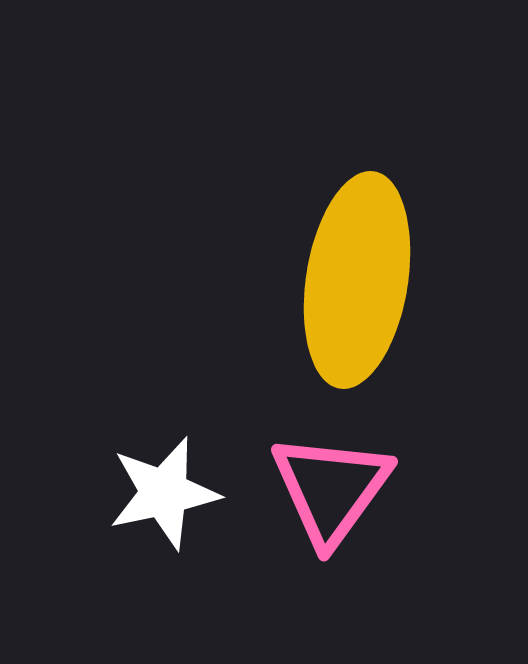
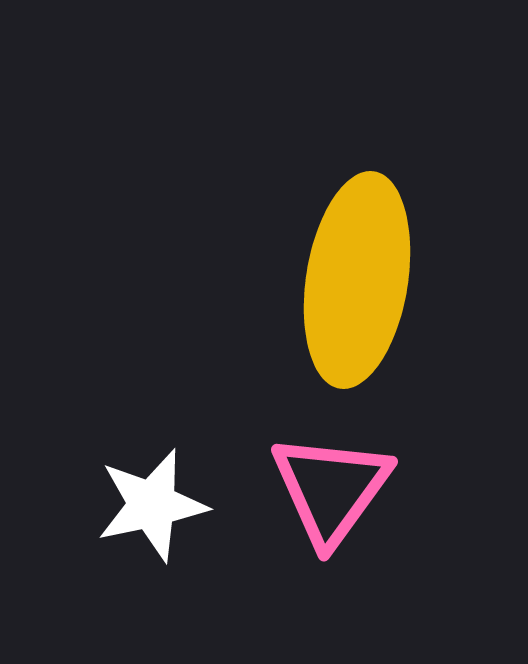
white star: moved 12 px left, 12 px down
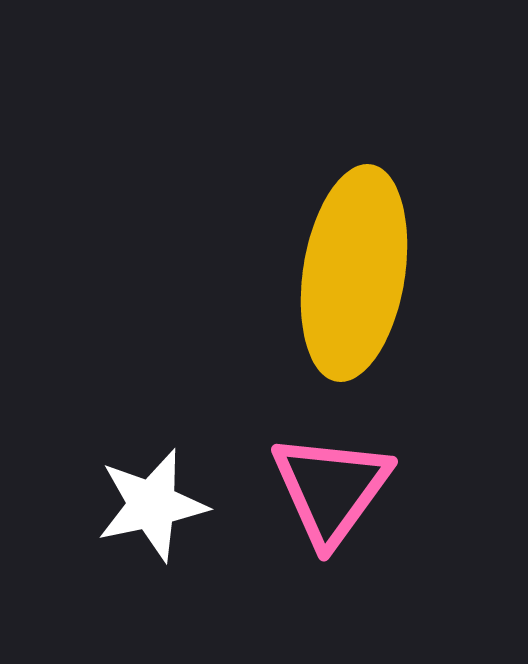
yellow ellipse: moved 3 px left, 7 px up
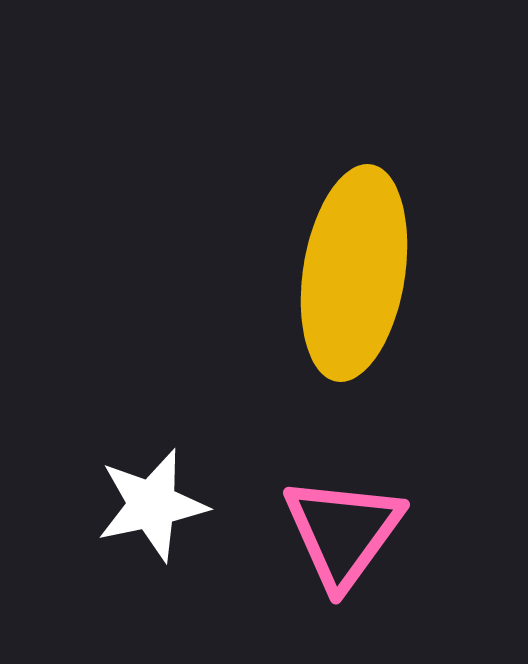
pink triangle: moved 12 px right, 43 px down
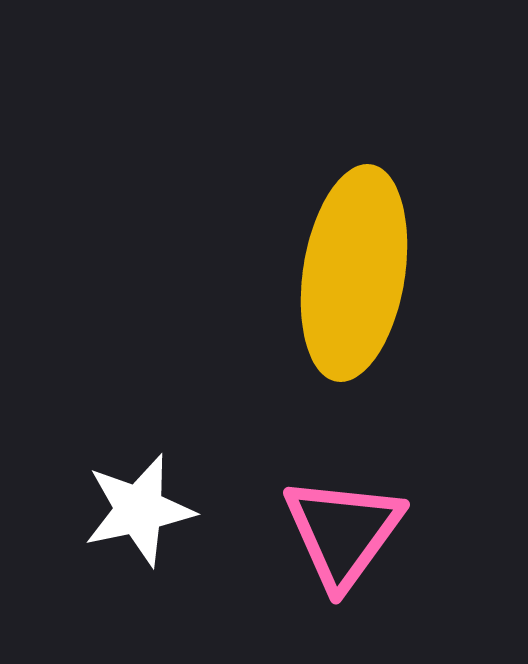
white star: moved 13 px left, 5 px down
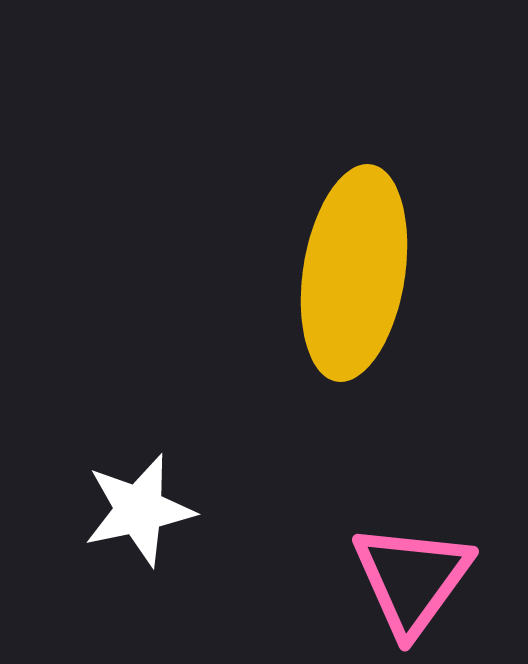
pink triangle: moved 69 px right, 47 px down
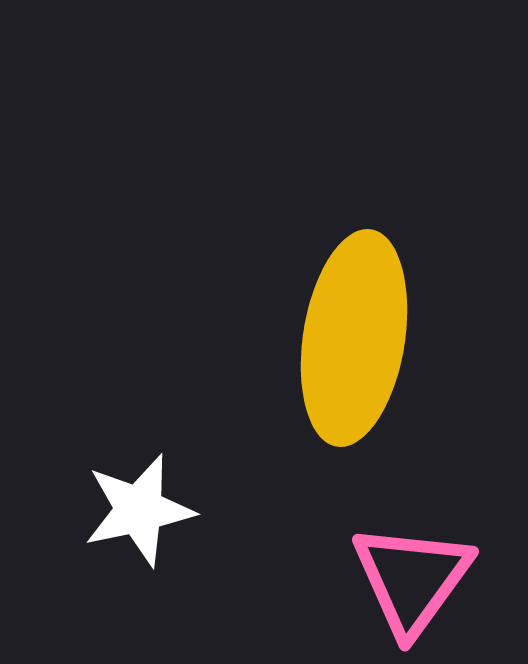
yellow ellipse: moved 65 px down
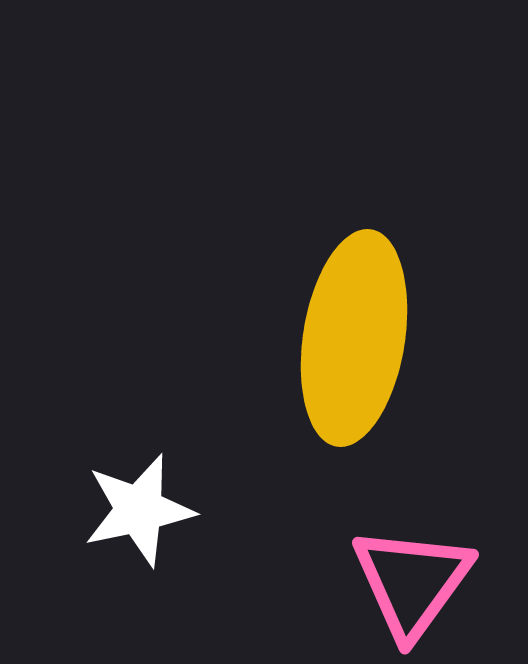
pink triangle: moved 3 px down
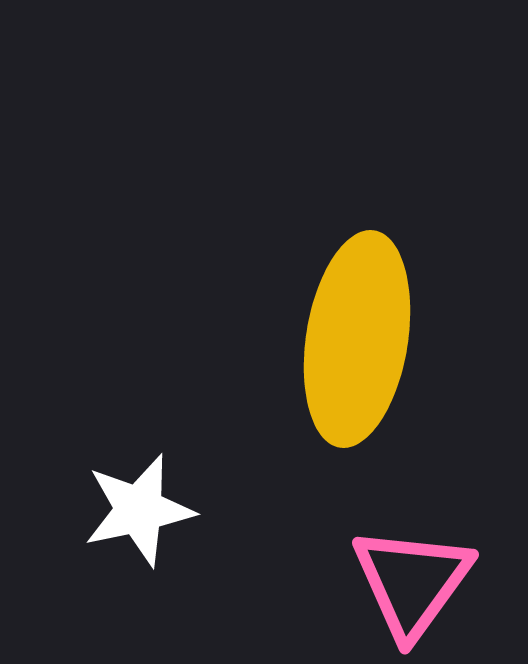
yellow ellipse: moved 3 px right, 1 px down
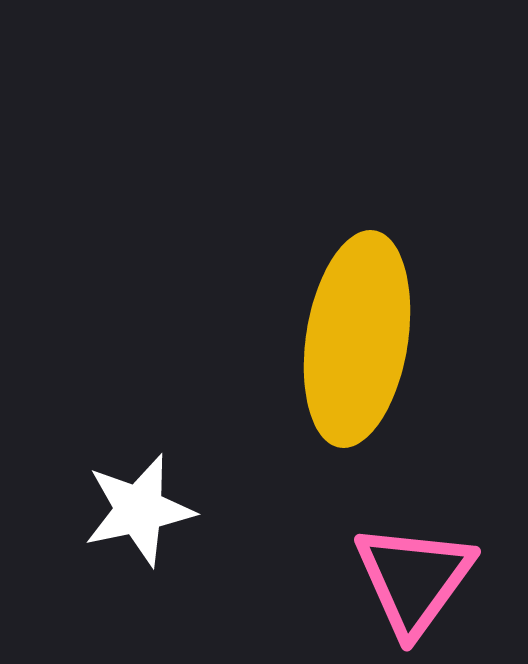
pink triangle: moved 2 px right, 3 px up
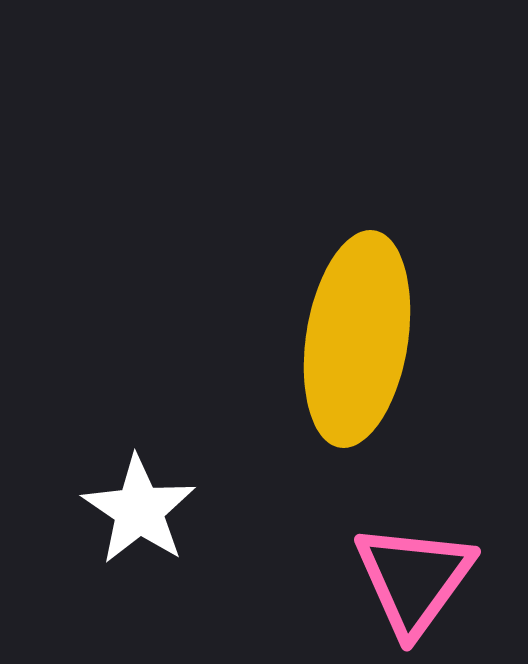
white star: rotated 26 degrees counterclockwise
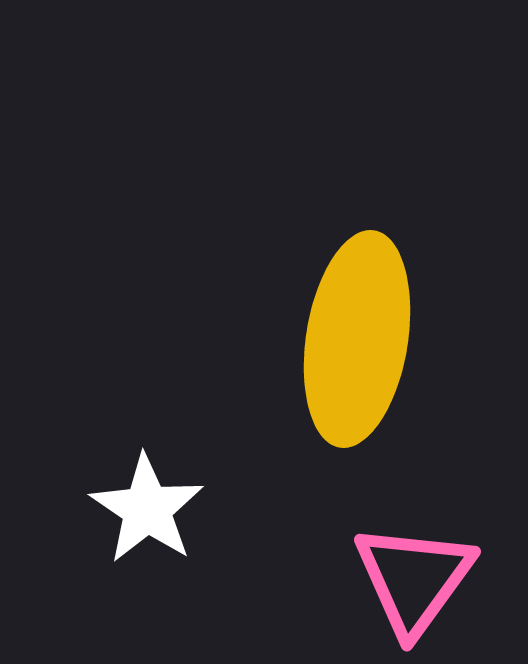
white star: moved 8 px right, 1 px up
